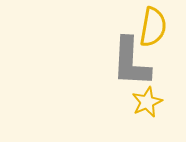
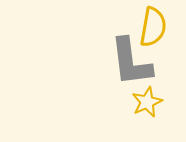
gray L-shape: rotated 10 degrees counterclockwise
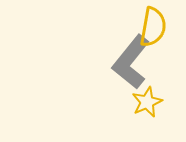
gray L-shape: rotated 46 degrees clockwise
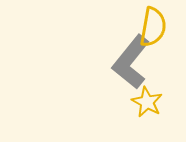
yellow star: rotated 20 degrees counterclockwise
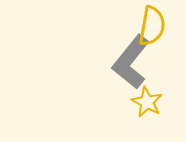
yellow semicircle: moved 1 px left, 1 px up
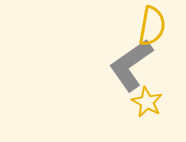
gray L-shape: moved 3 px down; rotated 16 degrees clockwise
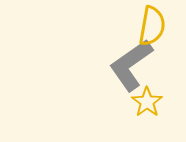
yellow star: rotated 8 degrees clockwise
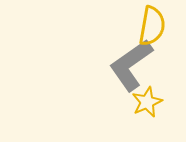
yellow star: rotated 12 degrees clockwise
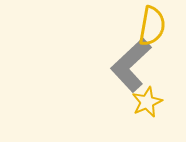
gray L-shape: rotated 8 degrees counterclockwise
